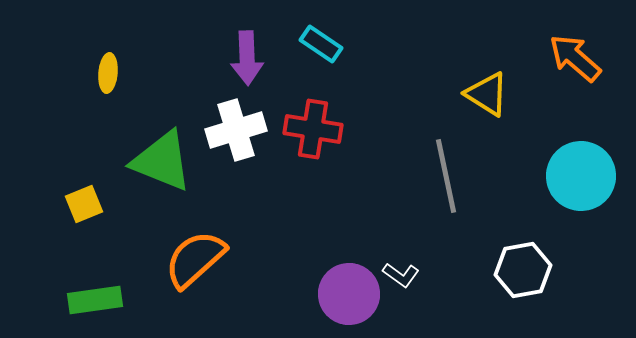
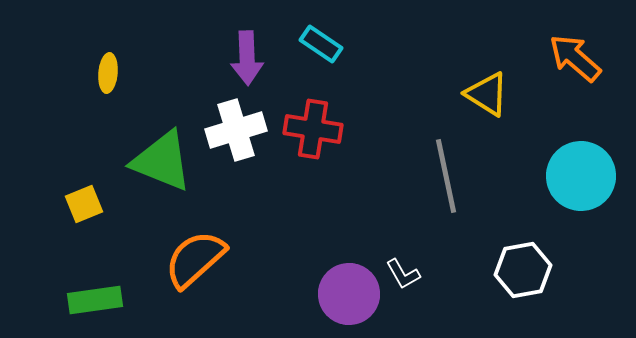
white L-shape: moved 2 px right, 1 px up; rotated 24 degrees clockwise
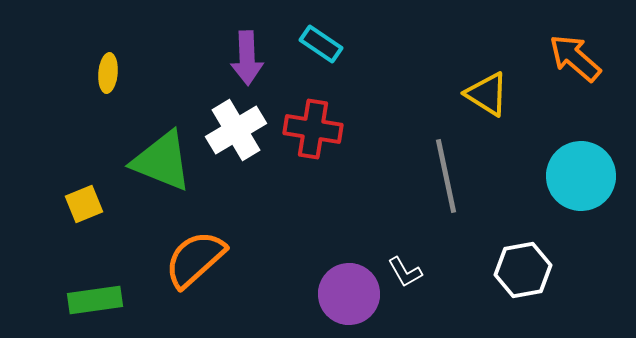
white cross: rotated 14 degrees counterclockwise
white L-shape: moved 2 px right, 2 px up
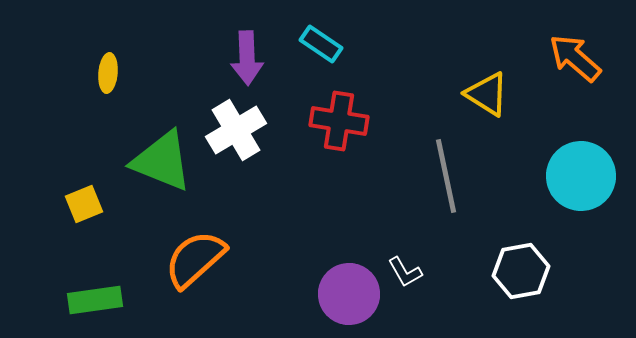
red cross: moved 26 px right, 8 px up
white hexagon: moved 2 px left, 1 px down
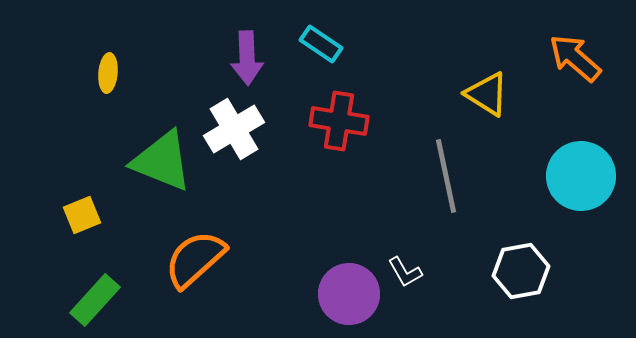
white cross: moved 2 px left, 1 px up
yellow square: moved 2 px left, 11 px down
green rectangle: rotated 40 degrees counterclockwise
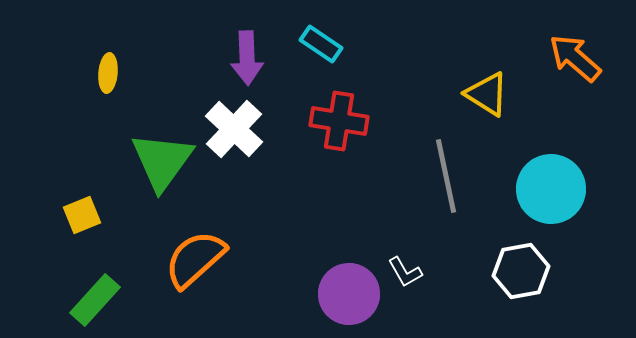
white cross: rotated 16 degrees counterclockwise
green triangle: rotated 44 degrees clockwise
cyan circle: moved 30 px left, 13 px down
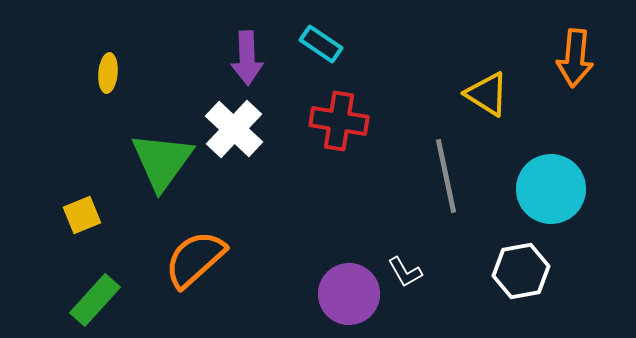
orange arrow: rotated 126 degrees counterclockwise
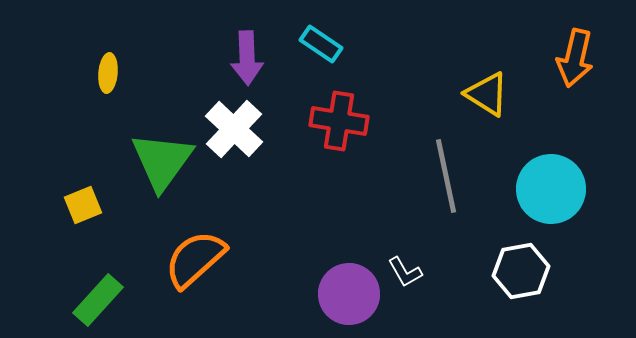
orange arrow: rotated 8 degrees clockwise
yellow square: moved 1 px right, 10 px up
green rectangle: moved 3 px right
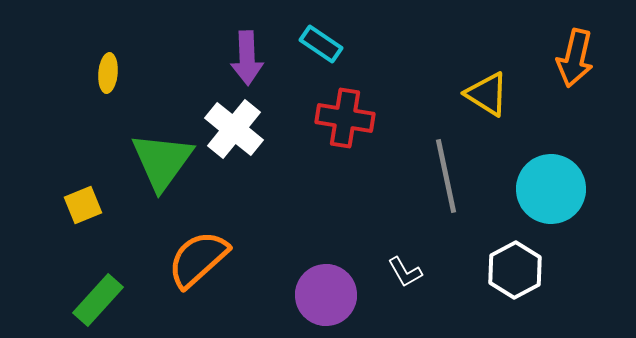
red cross: moved 6 px right, 3 px up
white cross: rotated 4 degrees counterclockwise
orange semicircle: moved 3 px right
white hexagon: moved 6 px left, 1 px up; rotated 18 degrees counterclockwise
purple circle: moved 23 px left, 1 px down
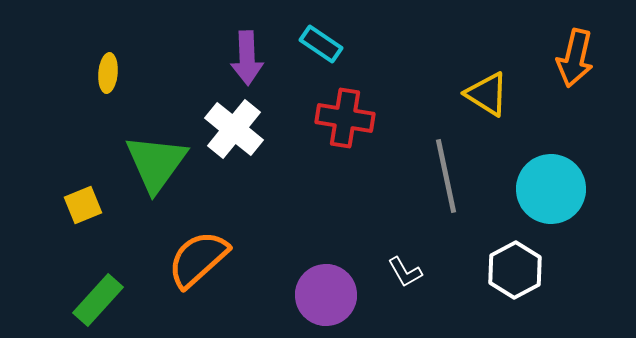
green triangle: moved 6 px left, 2 px down
